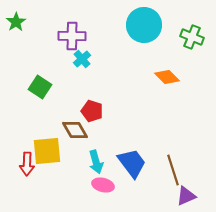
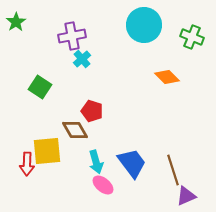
purple cross: rotated 12 degrees counterclockwise
pink ellipse: rotated 25 degrees clockwise
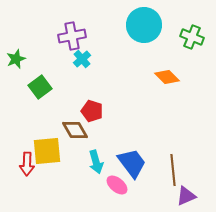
green star: moved 37 px down; rotated 12 degrees clockwise
green square: rotated 20 degrees clockwise
brown line: rotated 12 degrees clockwise
pink ellipse: moved 14 px right
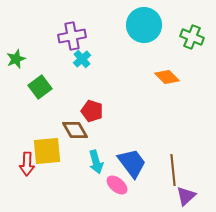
purple triangle: rotated 20 degrees counterclockwise
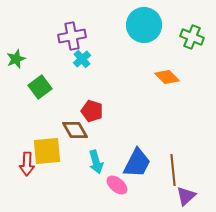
blue trapezoid: moved 5 px right; rotated 64 degrees clockwise
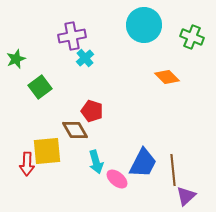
cyan cross: moved 3 px right, 1 px up
blue trapezoid: moved 6 px right
pink ellipse: moved 6 px up
